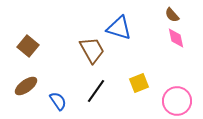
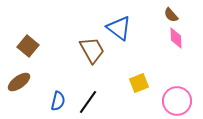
brown semicircle: moved 1 px left
blue triangle: rotated 20 degrees clockwise
pink diamond: rotated 10 degrees clockwise
brown ellipse: moved 7 px left, 4 px up
black line: moved 8 px left, 11 px down
blue semicircle: rotated 48 degrees clockwise
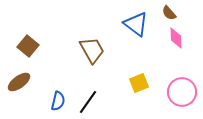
brown semicircle: moved 2 px left, 2 px up
blue triangle: moved 17 px right, 4 px up
pink circle: moved 5 px right, 9 px up
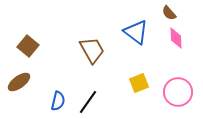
blue triangle: moved 8 px down
pink circle: moved 4 px left
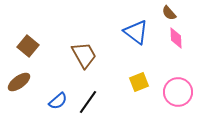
brown trapezoid: moved 8 px left, 5 px down
yellow square: moved 1 px up
blue semicircle: rotated 36 degrees clockwise
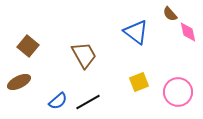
brown semicircle: moved 1 px right, 1 px down
pink diamond: moved 12 px right, 6 px up; rotated 10 degrees counterclockwise
brown ellipse: rotated 10 degrees clockwise
black line: rotated 25 degrees clockwise
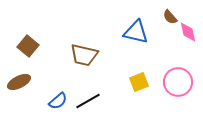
brown semicircle: moved 3 px down
blue triangle: rotated 24 degrees counterclockwise
brown trapezoid: rotated 132 degrees clockwise
pink circle: moved 10 px up
black line: moved 1 px up
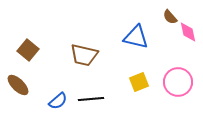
blue triangle: moved 5 px down
brown square: moved 4 px down
brown ellipse: moved 1 px left, 3 px down; rotated 70 degrees clockwise
black line: moved 3 px right, 2 px up; rotated 25 degrees clockwise
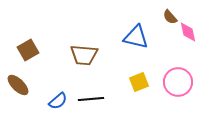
brown square: rotated 20 degrees clockwise
brown trapezoid: rotated 8 degrees counterclockwise
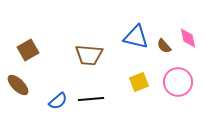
brown semicircle: moved 6 px left, 29 px down
pink diamond: moved 6 px down
brown trapezoid: moved 5 px right
